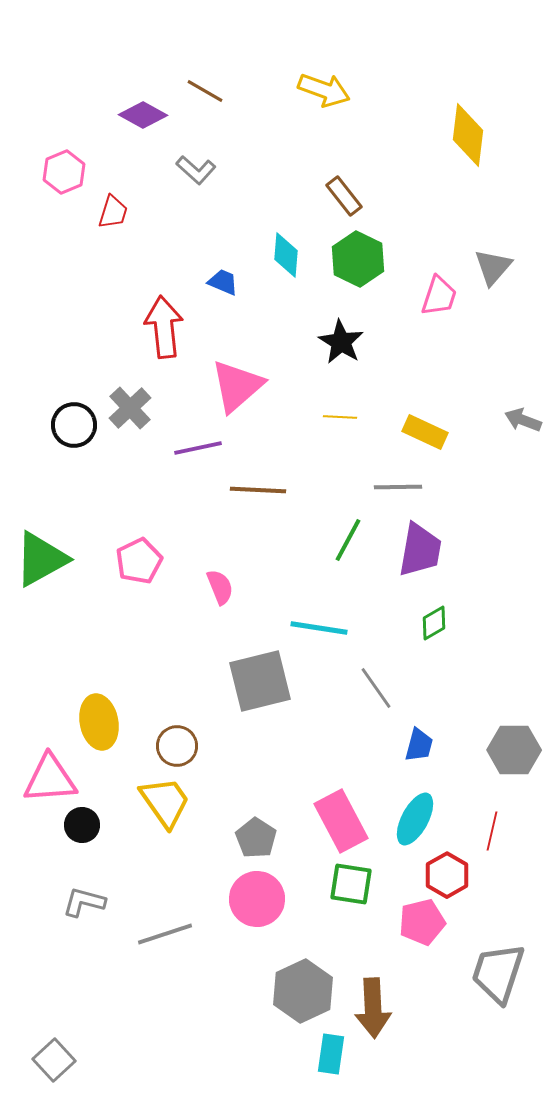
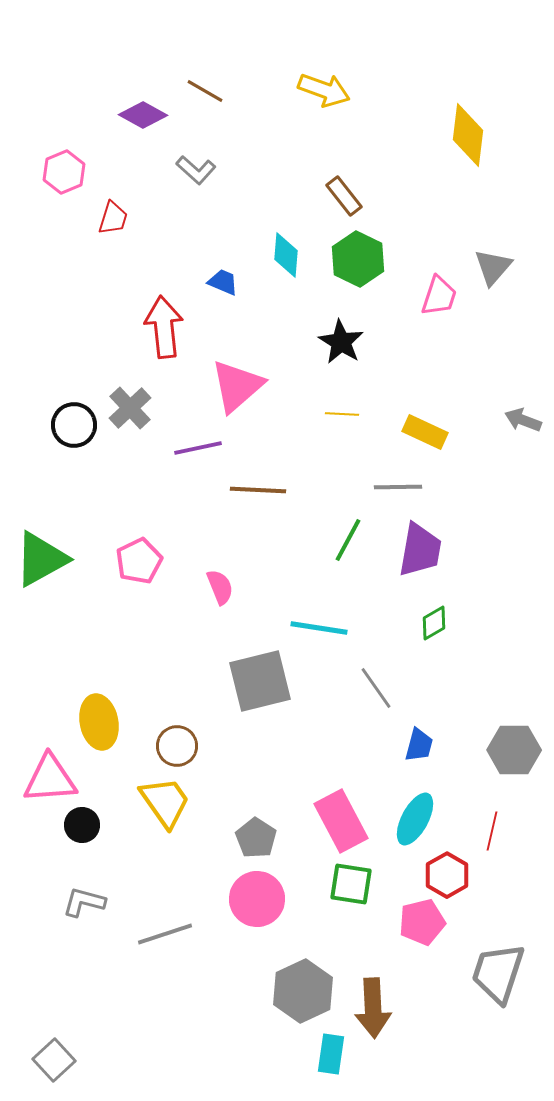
red trapezoid at (113, 212): moved 6 px down
yellow line at (340, 417): moved 2 px right, 3 px up
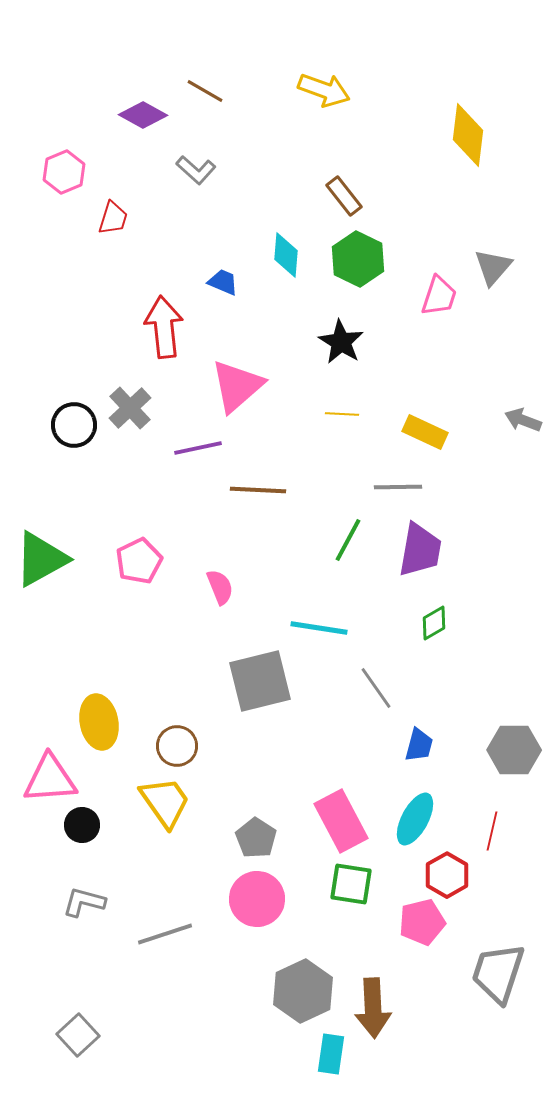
gray square at (54, 1060): moved 24 px right, 25 px up
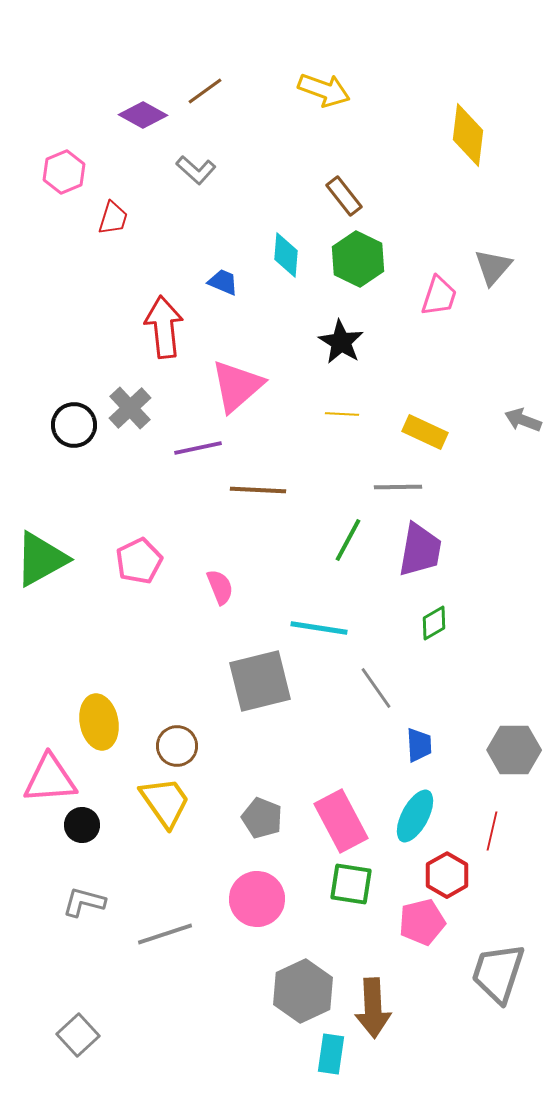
brown line at (205, 91): rotated 66 degrees counterclockwise
blue trapezoid at (419, 745): rotated 18 degrees counterclockwise
cyan ellipse at (415, 819): moved 3 px up
gray pentagon at (256, 838): moved 6 px right, 20 px up; rotated 12 degrees counterclockwise
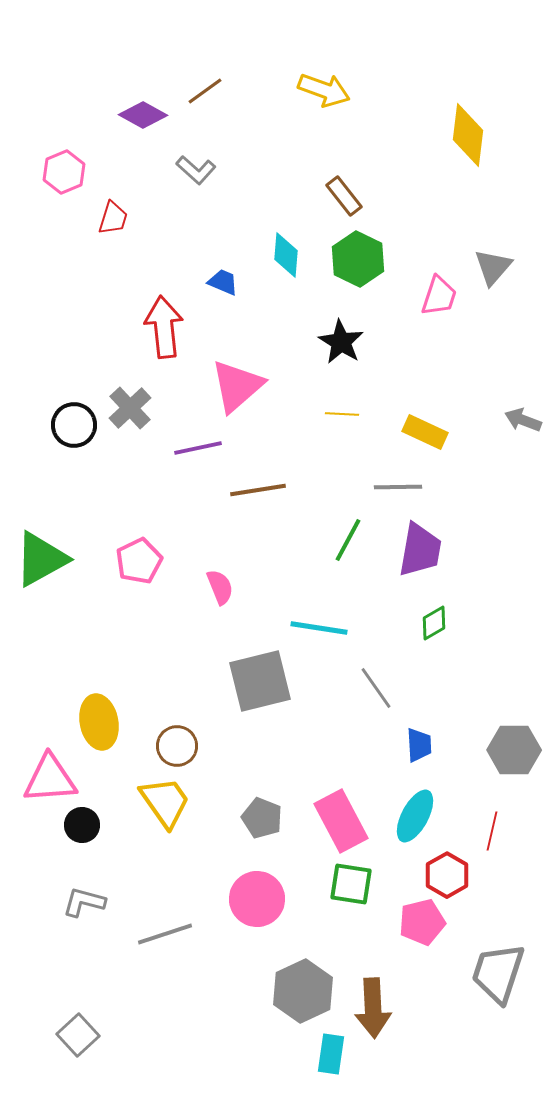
brown line at (258, 490): rotated 12 degrees counterclockwise
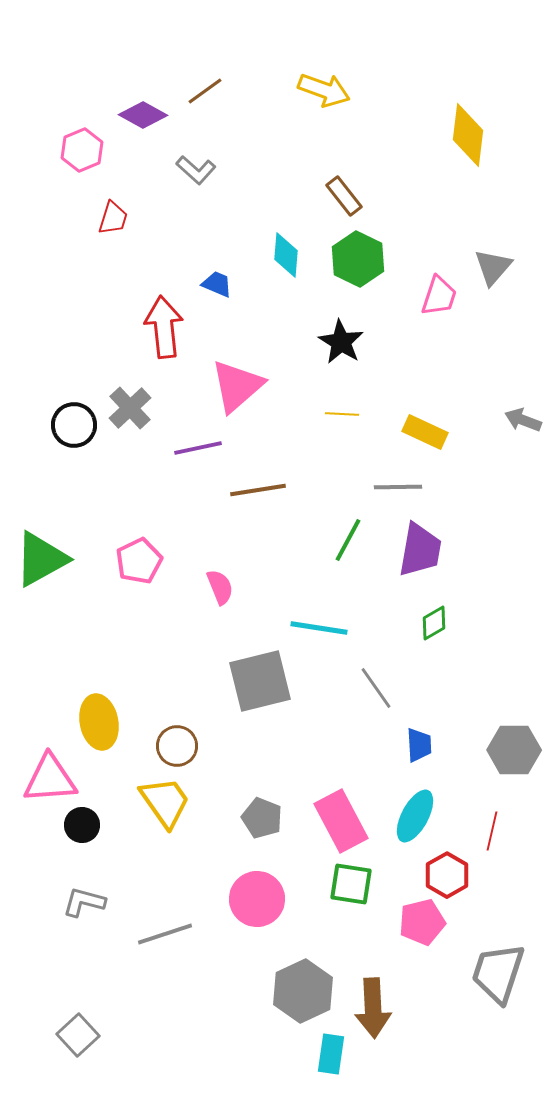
pink hexagon at (64, 172): moved 18 px right, 22 px up
blue trapezoid at (223, 282): moved 6 px left, 2 px down
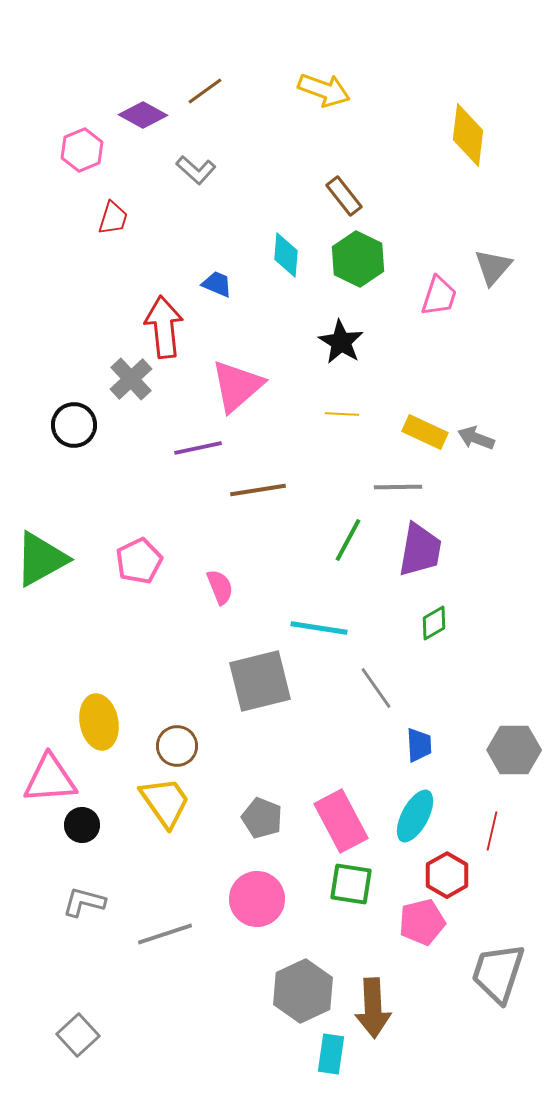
gray cross at (130, 408): moved 1 px right, 29 px up
gray arrow at (523, 420): moved 47 px left, 18 px down
